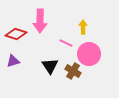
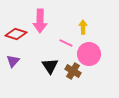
purple triangle: rotated 32 degrees counterclockwise
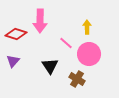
yellow arrow: moved 4 px right
pink line: rotated 16 degrees clockwise
brown cross: moved 4 px right, 8 px down
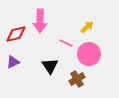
yellow arrow: rotated 48 degrees clockwise
red diamond: rotated 30 degrees counterclockwise
pink line: rotated 16 degrees counterclockwise
purple triangle: moved 1 px down; rotated 24 degrees clockwise
brown cross: rotated 28 degrees clockwise
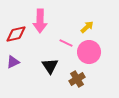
pink circle: moved 2 px up
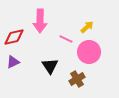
red diamond: moved 2 px left, 3 px down
pink line: moved 4 px up
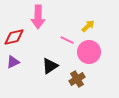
pink arrow: moved 2 px left, 4 px up
yellow arrow: moved 1 px right, 1 px up
pink line: moved 1 px right, 1 px down
black triangle: rotated 30 degrees clockwise
